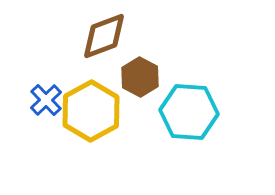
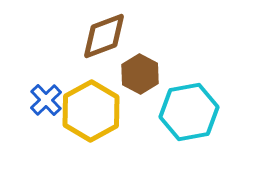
brown hexagon: moved 3 px up
cyan hexagon: rotated 14 degrees counterclockwise
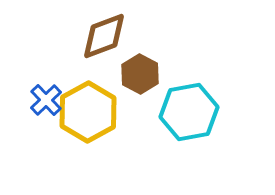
yellow hexagon: moved 3 px left, 1 px down
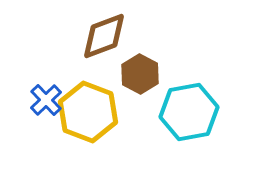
yellow hexagon: rotated 10 degrees counterclockwise
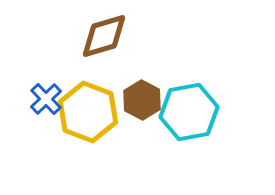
brown diamond: rotated 4 degrees clockwise
brown hexagon: moved 2 px right, 26 px down
blue cross: moved 1 px up
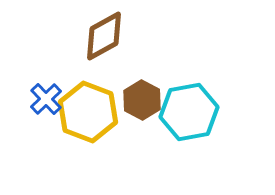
brown diamond: rotated 12 degrees counterclockwise
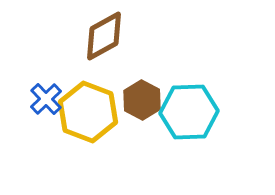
cyan hexagon: rotated 8 degrees clockwise
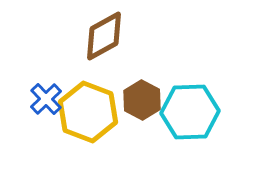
cyan hexagon: moved 1 px right
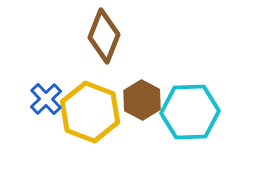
brown diamond: rotated 40 degrees counterclockwise
yellow hexagon: moved 2 px right
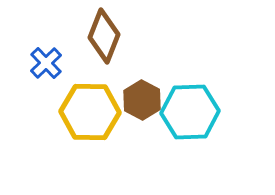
blue cross: moved 36 px up
yellow hexagon: rotated 20 degrees counterclockwise
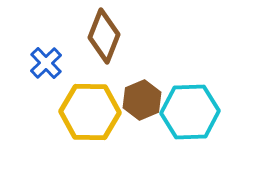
brown hexagon: rotated 9 degrees clockwise
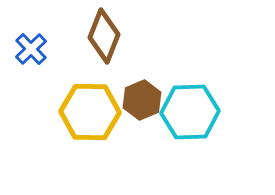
blue cross: moved 15 px left, 14 px up
